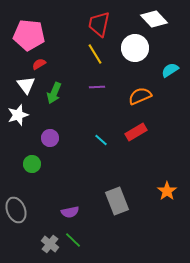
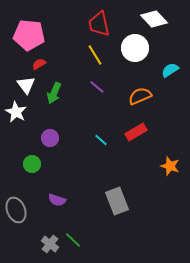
red trapezoid: rotated 24 degrees counterclockwise
yellow line: moved 1 px down
purple line: rotated 42 degrees clockwise
white star: moved 2 px left, 3 px up; rotated 25 degrees counterclockwise
orange star: moved 3 px right, 25 px up; rotated 18 degrees counterclockwise
purple semicircle: moved 13 px left, 12 px up; rotated 30 degrees clockwise
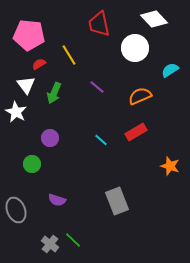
yellow line: moved 26 px left
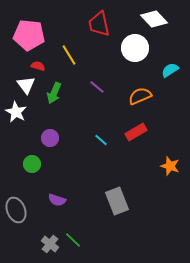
red semicircle: moved 1 px left, 2 px down; rotated 48 degrees clockwise
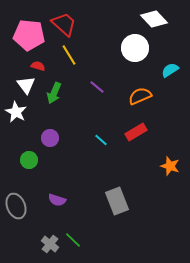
red trapezoid: moved 35 px left; rotated 144 degrees clockwise
green circle: moved 3 px left, 4 px up
gray ellipse: moved 4 px up
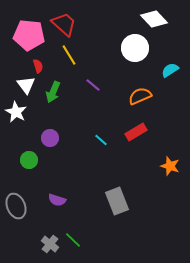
red semicircle: rotated 56 degrees clockwise
purple line: moved 4 px left, 2 px up
green arrow: moved 1 px left, 1 px up
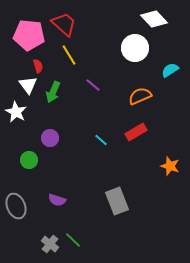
white triangle: moved 2 px right
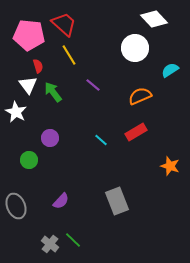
green arrow: rotated 120 degrees clockwise
purple semicircle: moved 4 px right, 1 px down; rotated 66 degrees counterclockwise
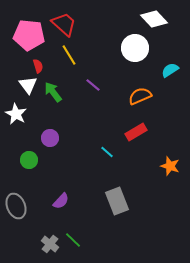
white star: moved 2 px down
cyan line: moved 6 px right, 12 px down
